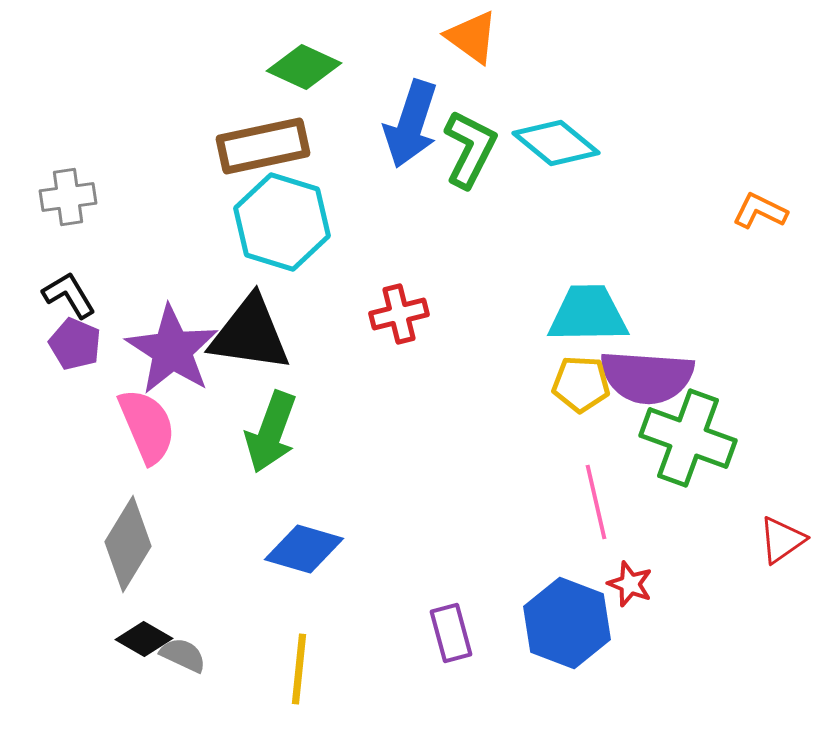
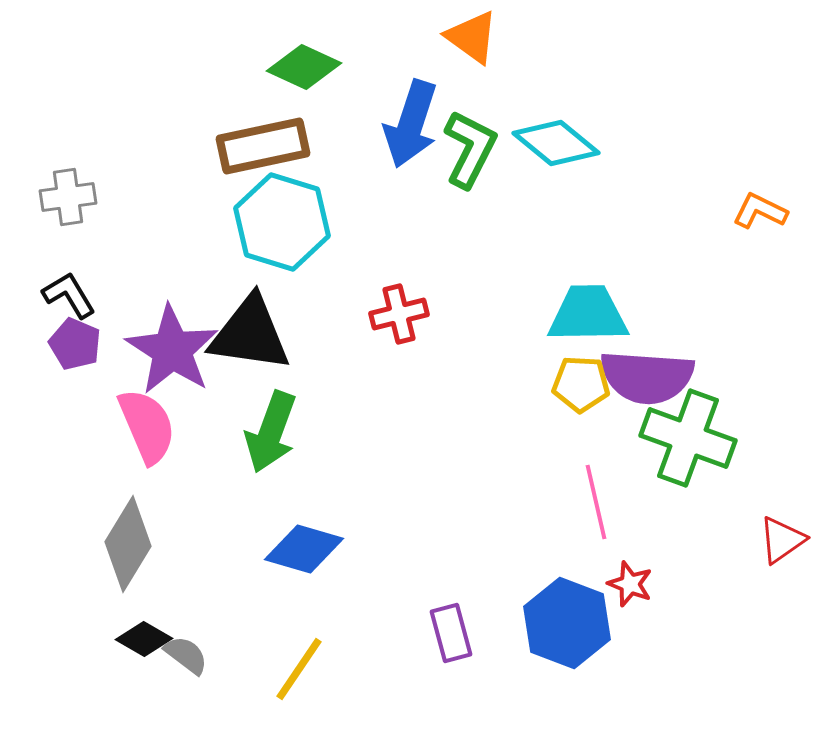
gray semicircle: moved 3 px right; rotated 12 degrees clockwise
yellow line: rotated 28 degrees clockwise
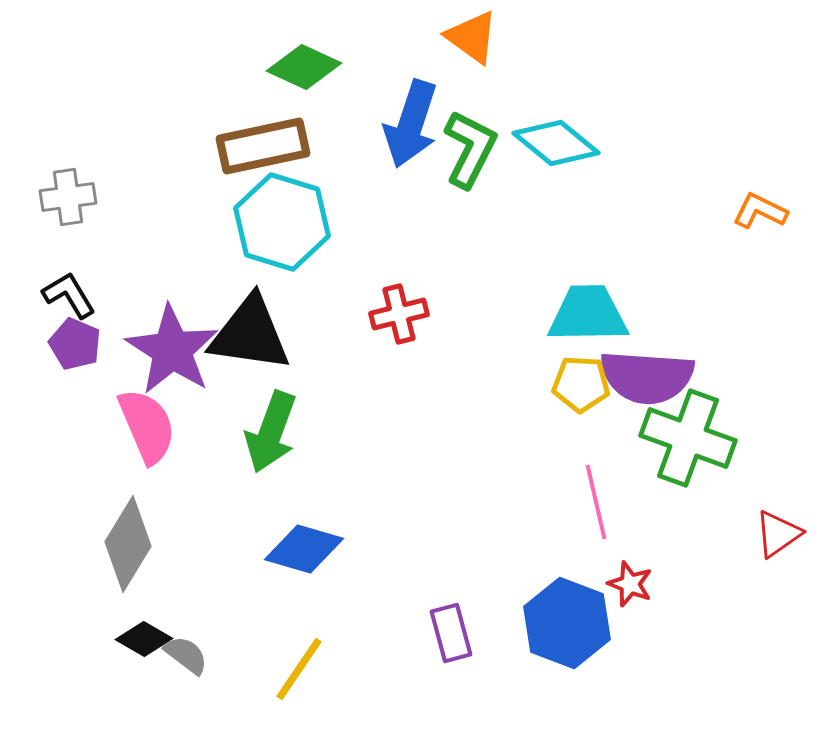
red triangle: moved 4 px left, 6 px up
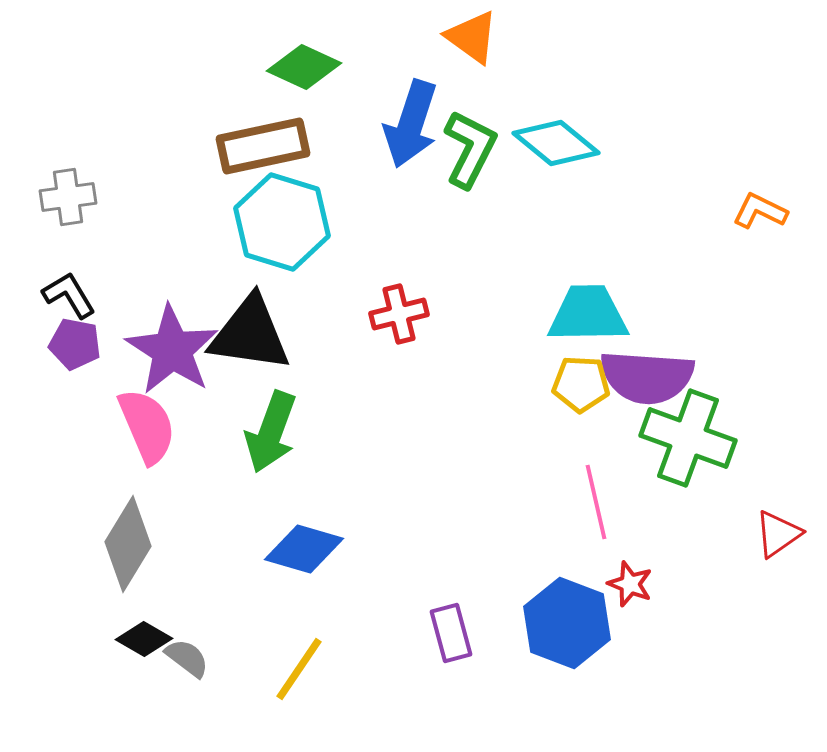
purple pentagon: rotated 12 degrees counterclockwise
gray semicircle: moved 1 px right, 3 px down
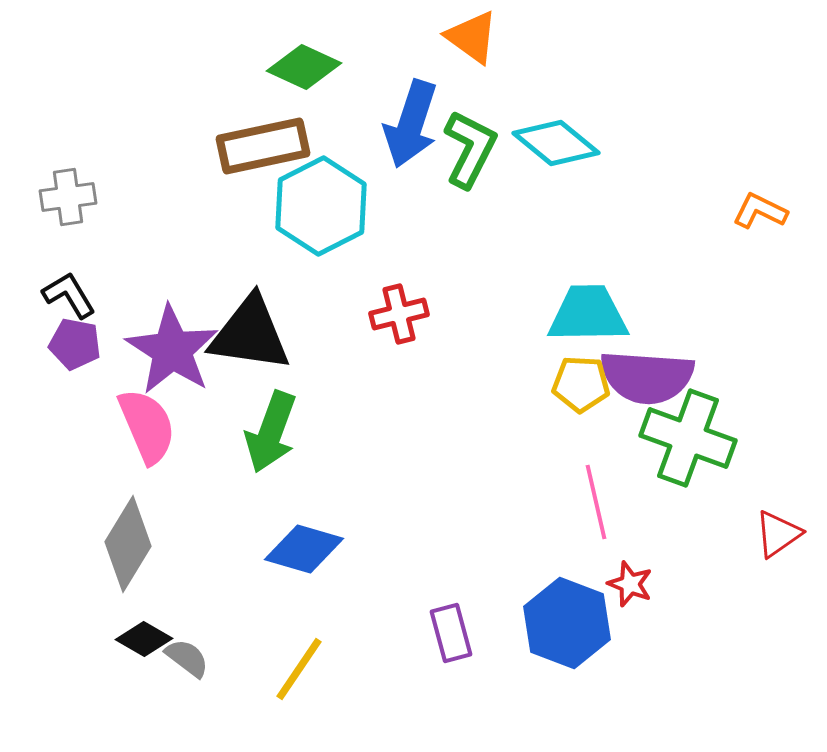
cyan hexagon: moved 39 px right, 16 px up; rotated 16 degrees clockwise
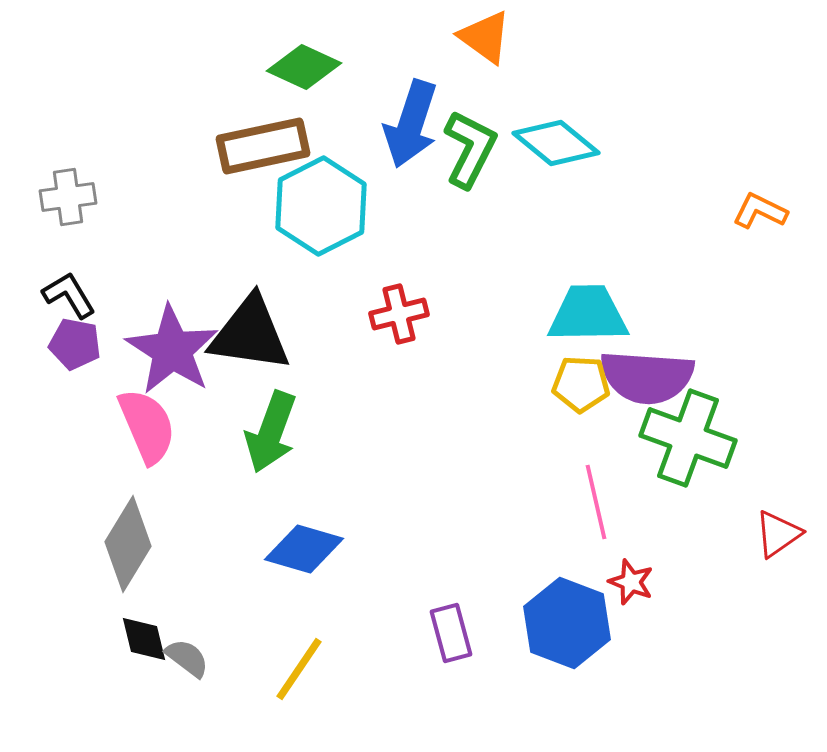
orange triangle: moved 13 px right
red star: moved 1 px right, 2 px up
black diamond: rotated 46 degrees clockwise
